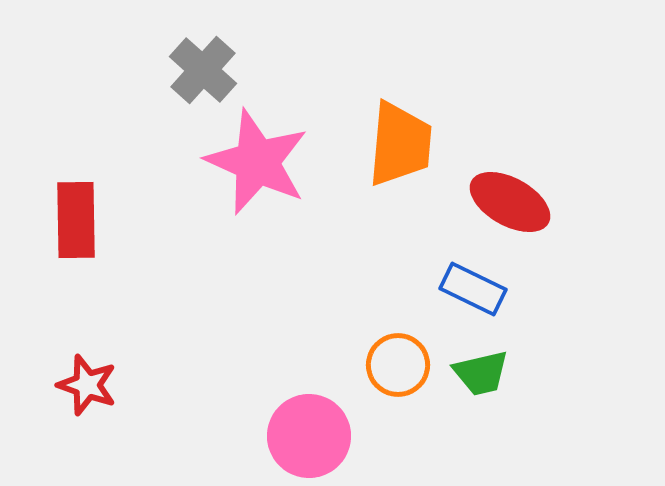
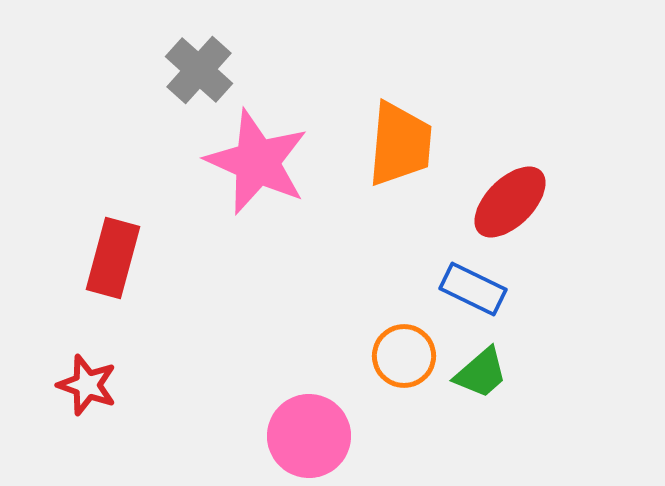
gray cross: moved 4 px left
red ellipse: rotated 74 degrees counterclockwise
red rectangle: moved 37 px right, 38 px down; rotated 16 degrees clockwise
orange circle: moved 6 px right, 9 px up
green trapezoid: rotated 28 degrees counterclockwise
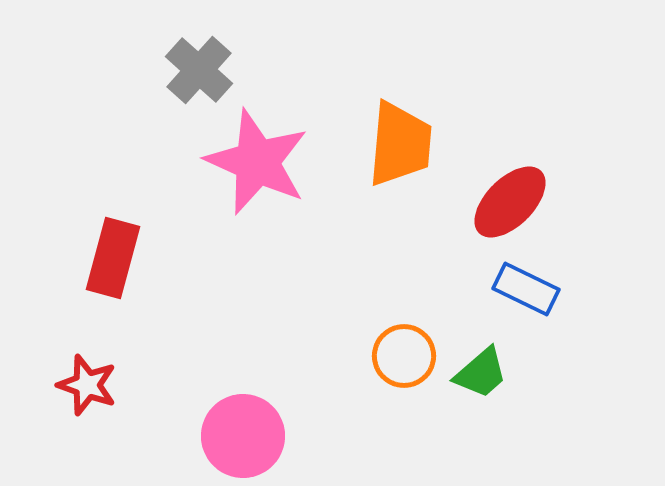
blue rectangle: moved 53 px right
pink circle: moved 66 px left
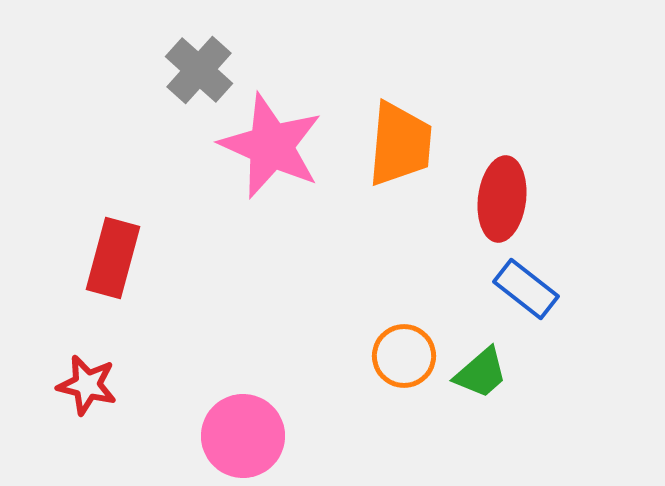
pink star: moved 14 px right, 16 px up
red ellipse: moved 8 px left, 3 px up; rotated 38 degrees counterclockwise
blue rectangle: rotated 12 degrees clockwise
red star: rotated 6 degrees counterclockwise
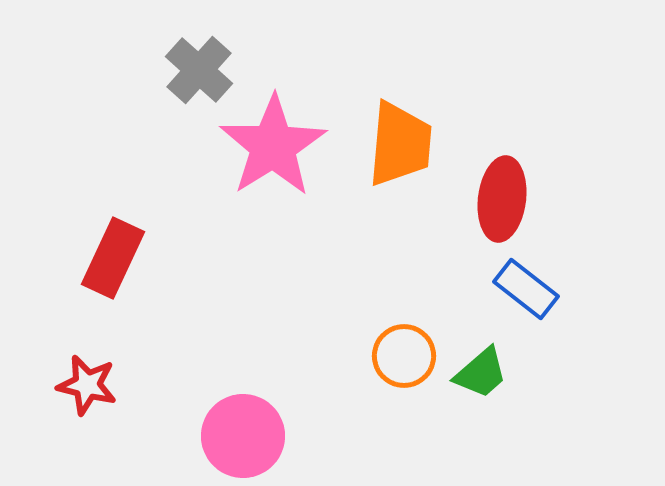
pink star: moved 2 px right; rotated 16 degrees clockwise
red rectangle: rotated 10 degrees clockwise
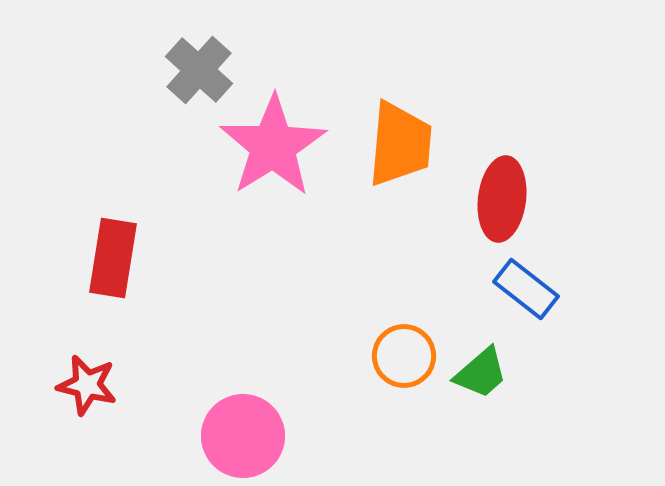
red rectangle: rotated 16 degrees counterclockwise
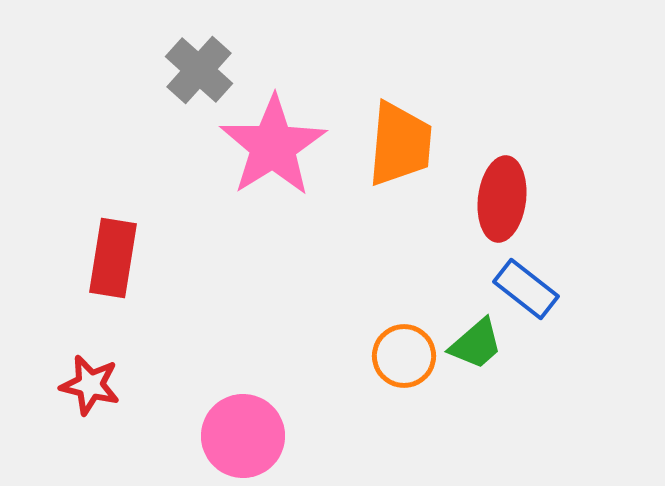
green trapezoid: moved 5 px left, 29 px up
red star: moved 3 px right
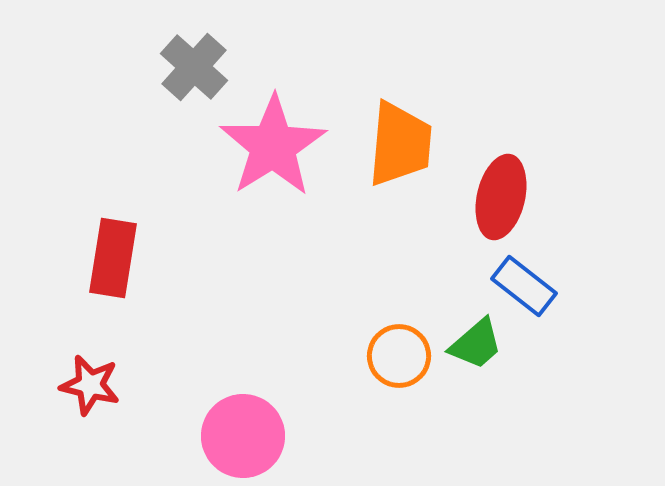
gray cross: moved 5 px left, 3 px up
red ellipse: moved 1 px left, 2 px up; rotated 6 degrees clockwise
blue rectangle: moved 2 px left, 3 px up
orange circle: moved 5 px left
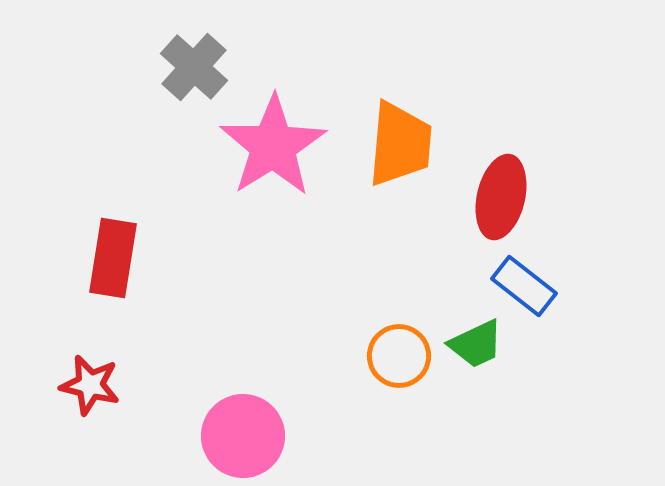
green trapezoid: rotated 16 degrees clockwise
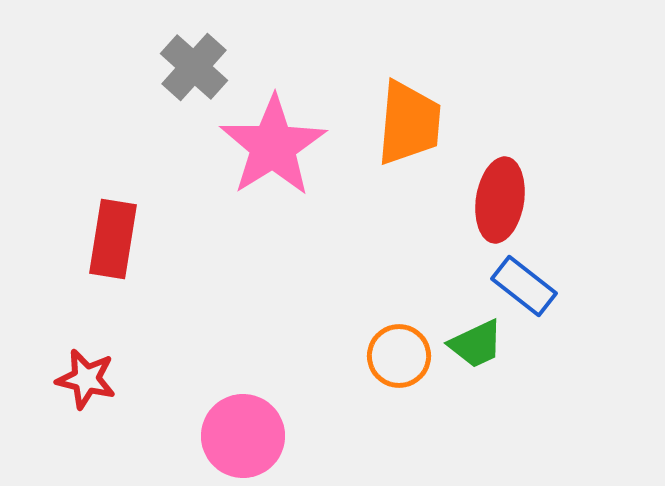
orange trapezoid: moved 9 px right, 21 px up
red ellipse: moved 1 px left, 3 px down; rotated 4 degrees counterclockwise
red rectangle: moved 19 px up
red star: moved 4 px left, 6 px up
